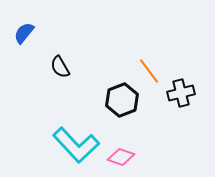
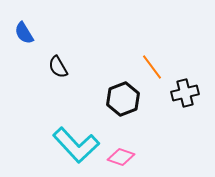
blue semicircle: rotated 70 degrees counterclockwise
black semicircle: moved 2 px left
orange line: moved 3 px right, 4 px up
black cross: moved 4 px right
black hexagon: moved 1 px right, 1 px up
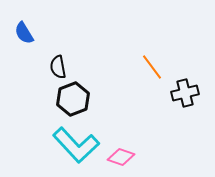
black semicircle: rotated 20 degrees clockwise
black hexagon: moved 50 px left
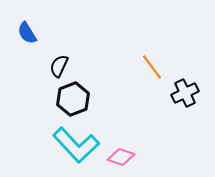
blue semicircle: moved 3 px right
black semicircle: moved 1 px right, 1 px up; rotated 35 degrees clockwise
black cross: rotated 12 degrees counterclockwise
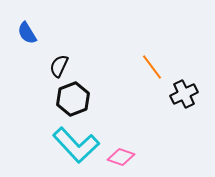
black cross: moved 1 px left, 1 px down
